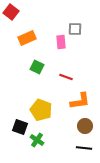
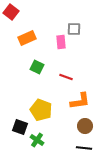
gray square: moved 1 px left
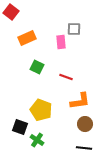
brown circle: moved 2 px up
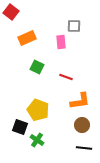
gray square: moved 3 px up
yellow pentagon: moved 3 px left
brown circle: moved 3 px left, 1 px down
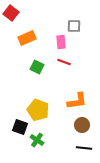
red square: moved 1 px down
red line: moved 2 px left, 15 px up
orange L-shape: moved 3 px left
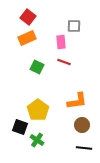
red square: moved 17 px right, 4 px down
yellow pentagon: rotated 15 degrees clockwise
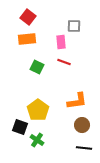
orange rectangle: moved 1 px down; rotated 18 degrees clockwise
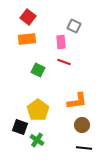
gray square: rotated 24 degrees clockwise
green square: moved 1 px right, 3 px down
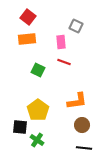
gray square: moved 2 px right
black square: rotated 14 degrees counterclockwise
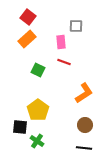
gray square: rotated 24 degrees counterclockwise
orange rectangle: rotated 36 degrees counterclockwise
orange L-shape: moved 7 px right, 8 px up; rotated 25 degrees counterclockwise
brown circle: moved 3 px right
green cross: moved 1 px down
